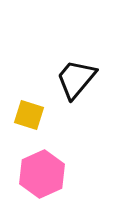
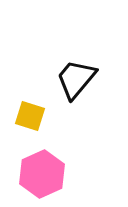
yellow square: moved 1 px right, 1 px down
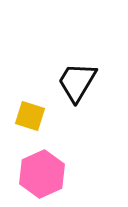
black trapezoid: moved 1 px right, 3 px down; rotated 9 degrees counterclockwise
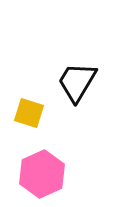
yellow square: moved 1 px left, 3 px up
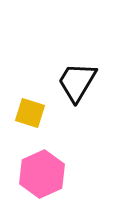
yellow square: moved 1 px right
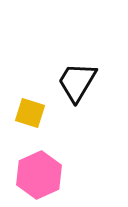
pink hexagon: moved 3 px left, 1 px down
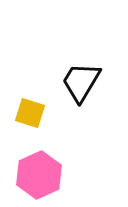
black trapezoid: moved 4 px right
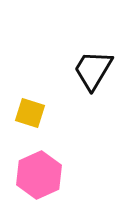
black trapezoid: moved 12 px right, 12 px up
